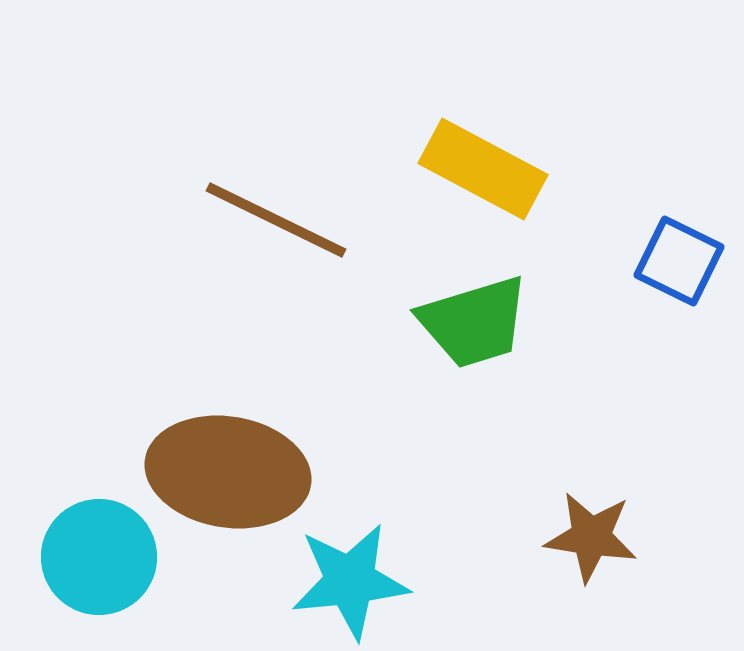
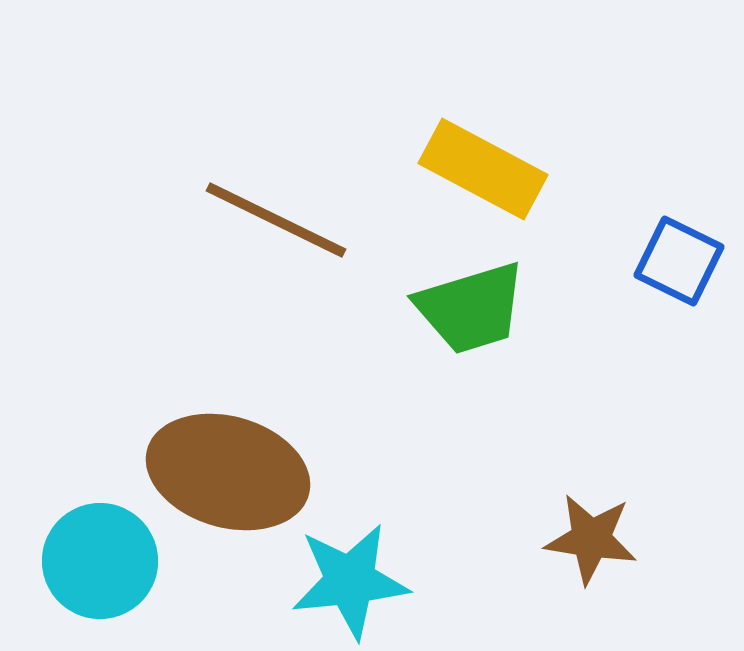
green trapezoid: moved 3 px left, 14 px up
brown ellipse: rotated 7 degrees clockwise
brown star: moved 2 px down
cyan circle: moved 1 px right, 4 px down
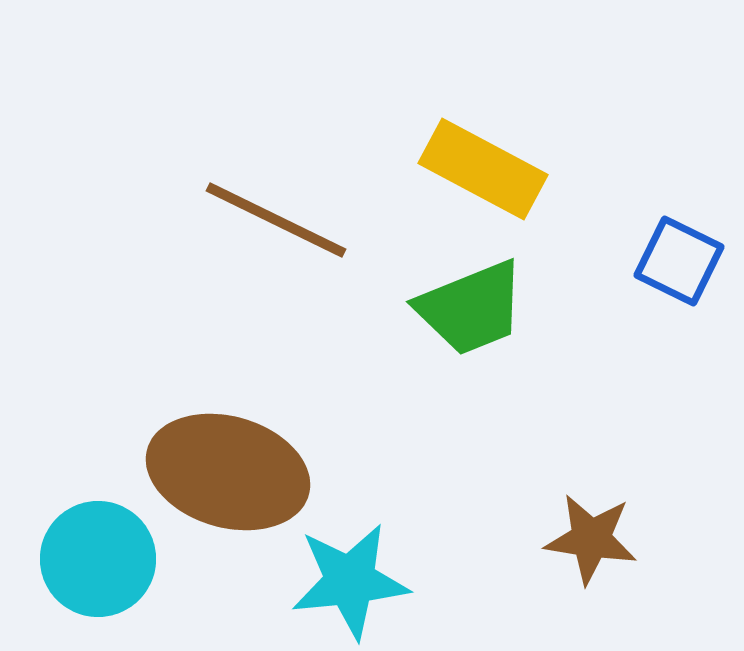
green trapezoid: rotated 5 degrees counterclockwise
cyan circle: moved 2 px left, 2 px up
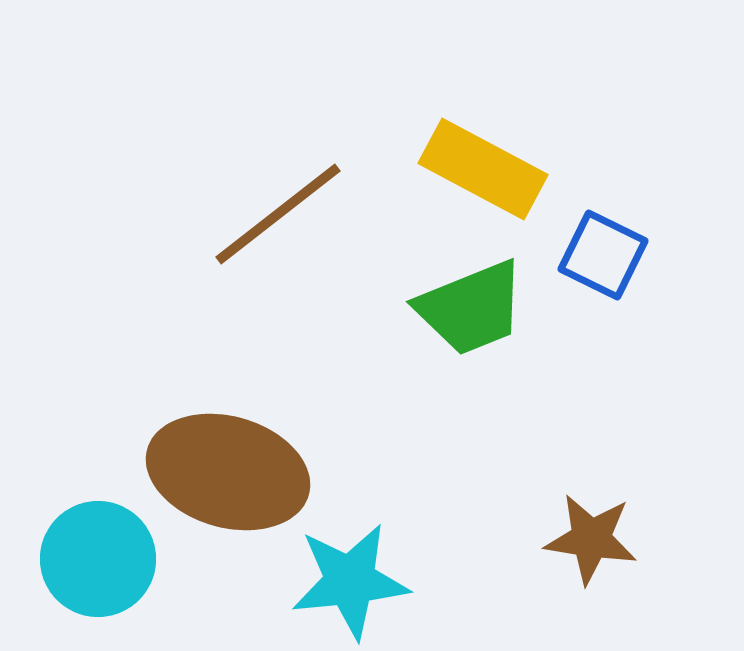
brown line: moved 2 px right, 6 px up; rotated 64 degrees counterclockwise
blue square: moved 76 px left, 6 px up
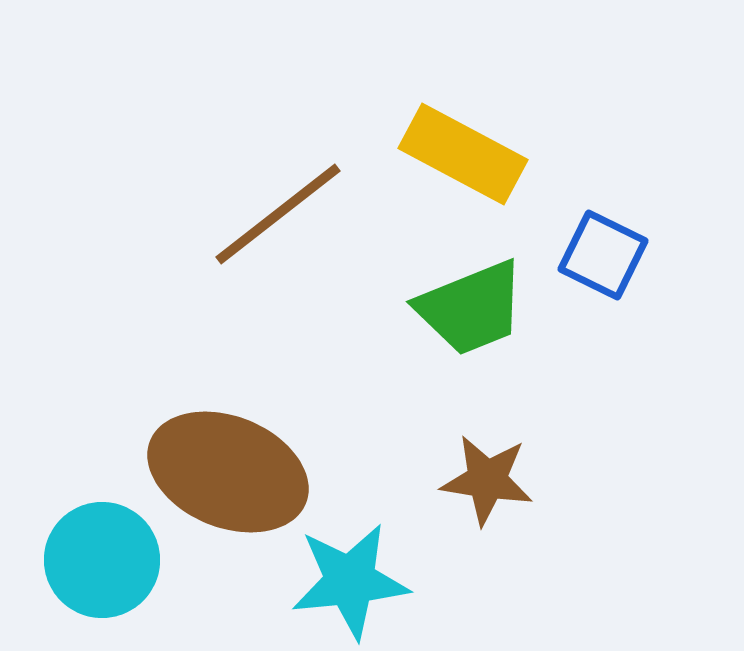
yellow rectangle: moved 20 px left, 15 px up
brown ellipse: rotated 6 degrees clockwise
brown star: moved 104 px left, 59 px up
cyan circle: moved 4 px right, 1 px down
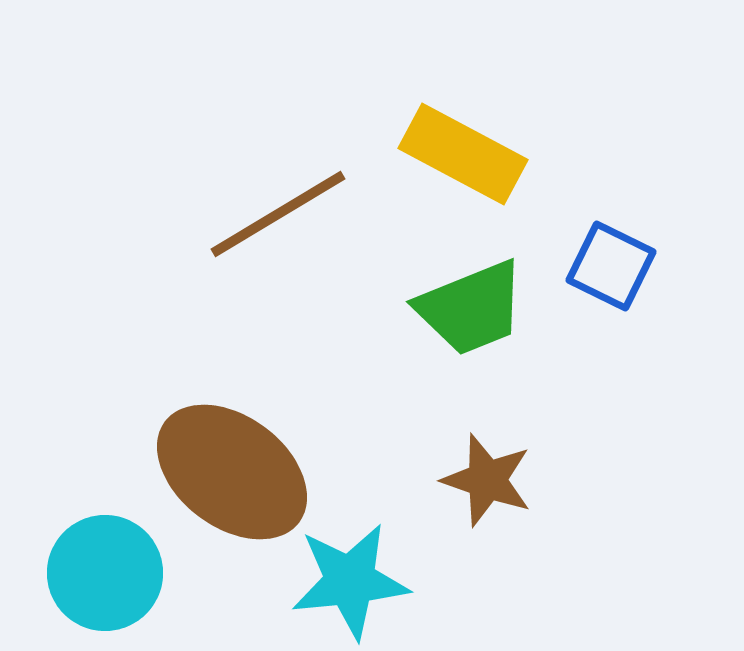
brown line: rotated 7 degrees clockwise
blue square: moved 8 px right, 11 px down
brown ellipse: moved 4 px right; rotated 15 degrees clockwise
brown star: rotated 10 degrees clockwise
cyan circle: moved 3 px right, 13 px down
